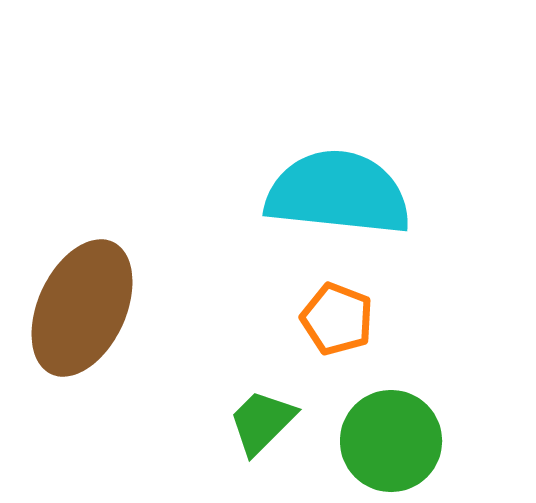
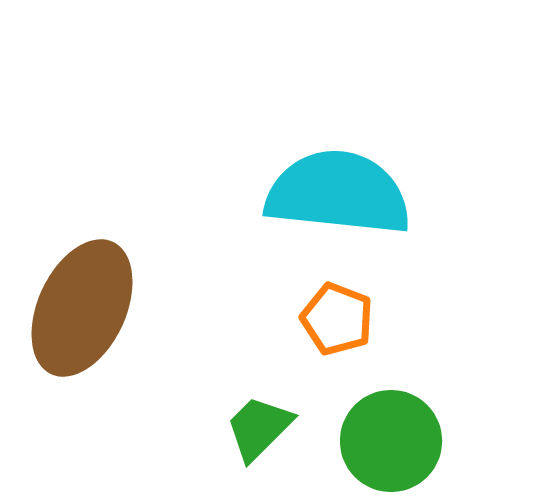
green trapezoid: moved 3 px left, 6 px down
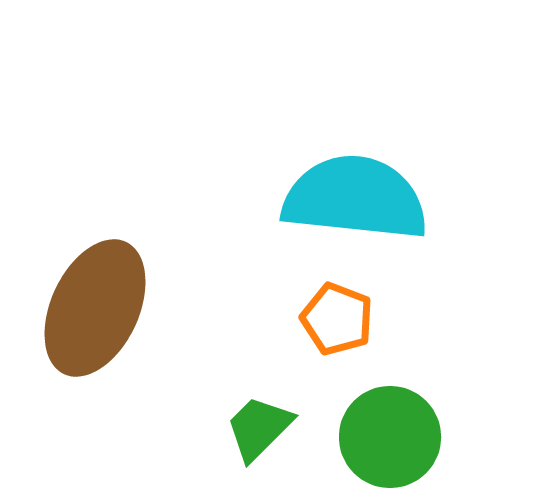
cyan semicircle: moved 17 px right, 5 px down
brown ellipse: moved 13 px right
green circle: moved 1 px left, 4 px up
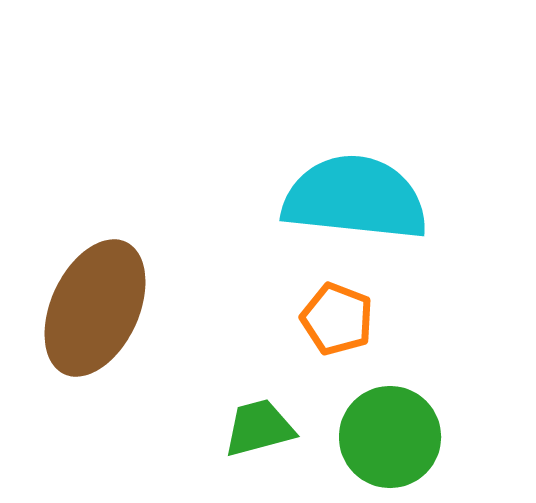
green trapezoid: rotated 30 degrees clockwise
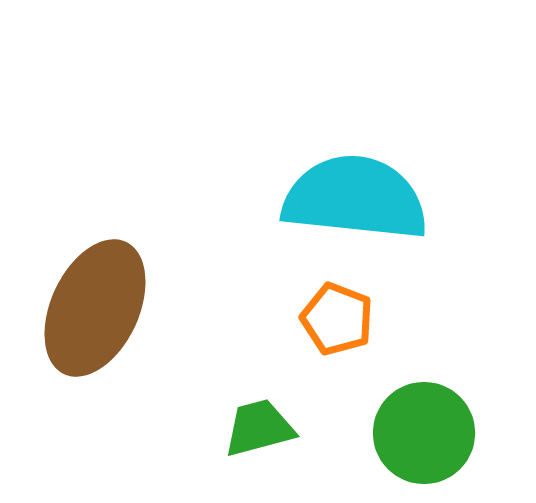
green circle: moved 34 px right, 4 px up
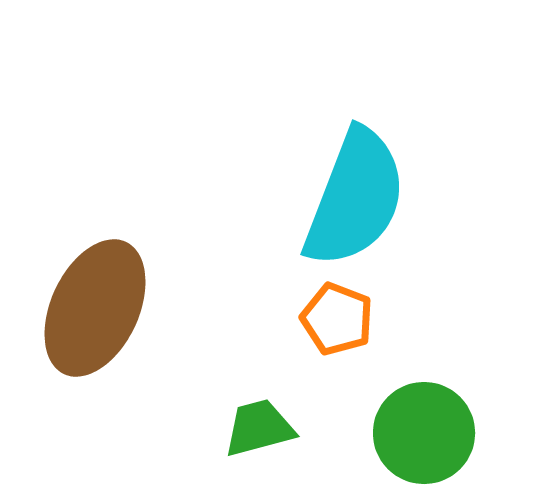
cyan semicircle: rotated 105 degrees clockwise
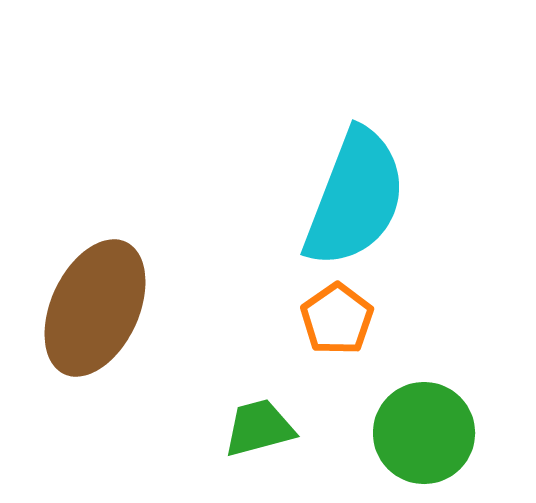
orange pentagon: rotated 16 degrees clockwise
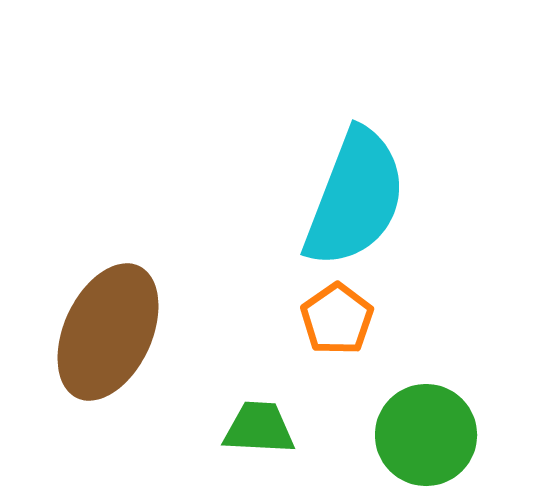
brown ellipse: moved 13 px right, 24 px down
green trapezoid: rotated 18 degrees clockwise
green circle: moved 2 px right, 2 px down
